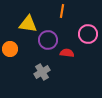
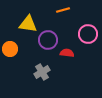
orange line: moved 1 px right, 1 px up; rotated 64 degrees clockwise
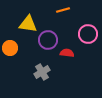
orange circle: moved 1 px up
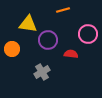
orange circle: moved 2 px right, 1 px down
red semicircle: moved 4 px right, 1 px down
